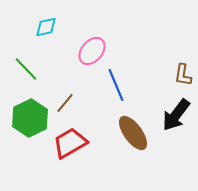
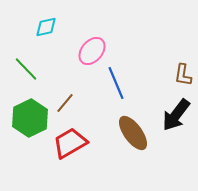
blue line: moved 2 px up
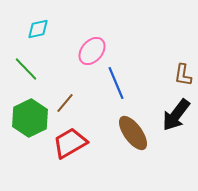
cyan diamond: moved 8 px left, 2 px down
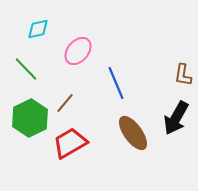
pink ellipse: moved 14 px left
black arrow: moved 3 px down; rotated 8 degrees counterclockwise
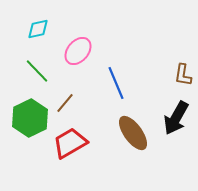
green line: moved 11 px right, 2 px down
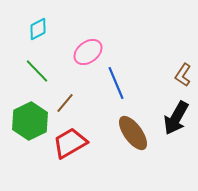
cyan diamond: rotated 15 degrees counterclockwise
pink ellipse: moved 10 px right, 1 px down; rotated 12 degrees clockwise
brown L-shape: rotated 25 degrees clockwise
green hexagon: moved 3 px down
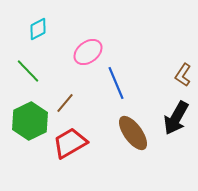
green line: moved 9 px left
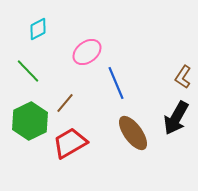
pink ellipse: moved 1 px left
brown L-shape: moved 2 px down
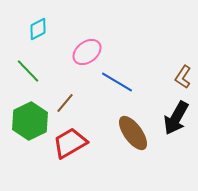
blue line: moved 1 px right, 1 px up; rotated 36 degrees counterclockwise
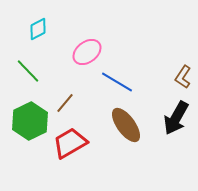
brown ellipse: moved 7 px left, 8 px up
